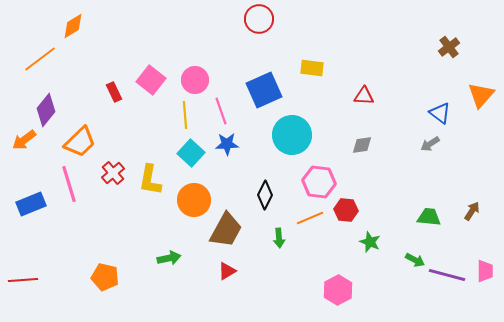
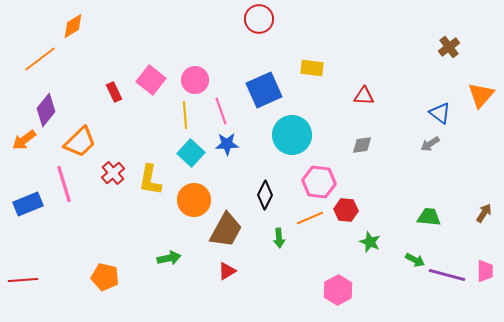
pink line at (69, 184): moved 5 px left
blue rectangle at (31, 204): moved 3 px left
brown arrow at (472, 211): moved 12 px right, 2 px down
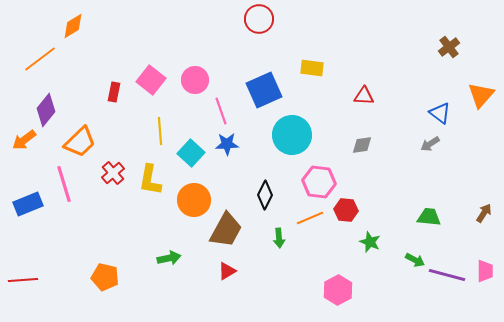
red rectangle at (114, 92): rotated 36 degrees clockwise
yellow line at (185, 115): moved 25 px left, 16 px down
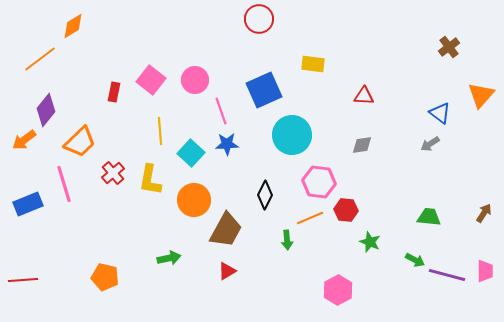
yellow rectangle at (312, 68): moved 1 px right, 4 px up
green arrow at (279, 238): moved 8 px right, 2 px down
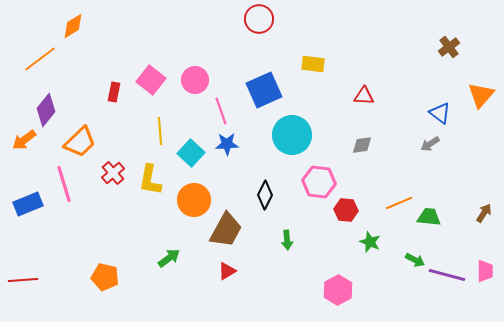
orange line at (310, 218): moved 89 px right, 15 px up
green arrow at (169, 258): rotated 25 degrees counterclockwise
